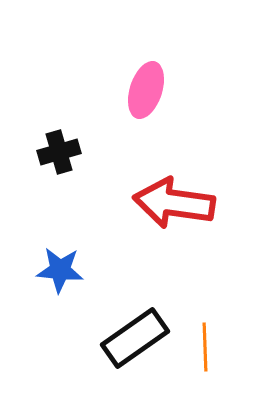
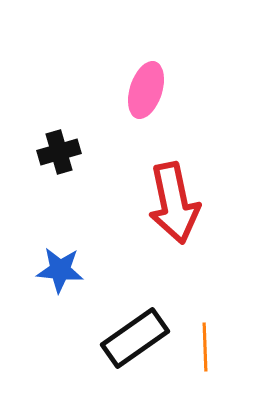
red arrow: rotated 110 degrees counterclockwise
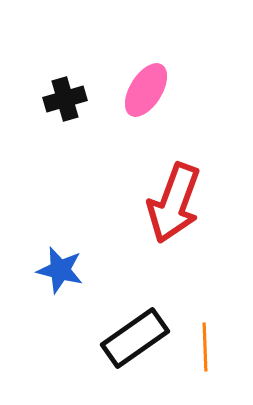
pink ellipse: rotated 14 degrees clockwise
black cross: moved 6 px right, 53 px up
red arrow: rotated 32 degrees clockwise
blue star: rotated 9 degrees clockwise
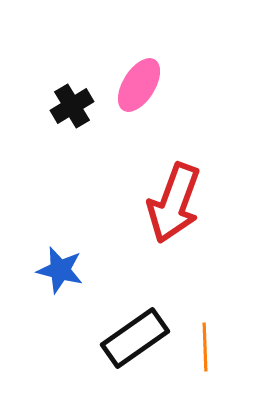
pink ellipse: moved 7 px left, 5 px up
black cross: moved 7 px right, 7 px down; rotated 15 degrees counterclockwise
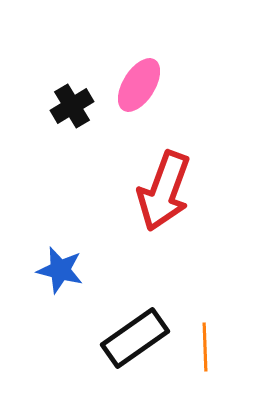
red arrow: moved 10 px left, 12 px up
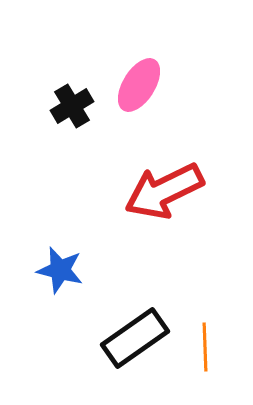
red arrow: rotated 44 degrees clockwise
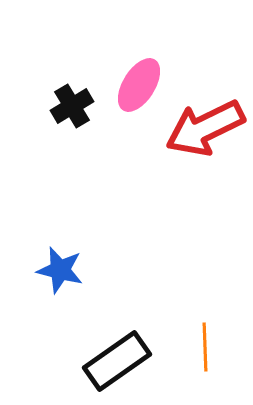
red arrow: moved 41 px right, 63 px up
black rectangle: moved 18 px left, 23 px down
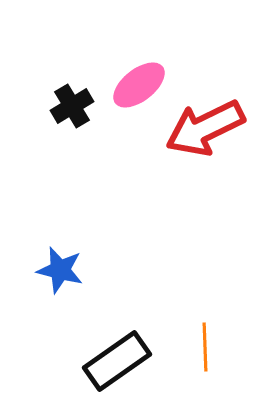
pink ellipse: rotated 20 degrees clockwise
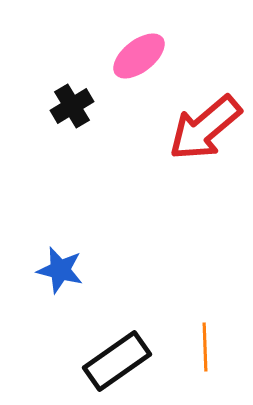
pink ellipse: moved 29 px up
red arrow: rotated 14 degrees counterclockwise
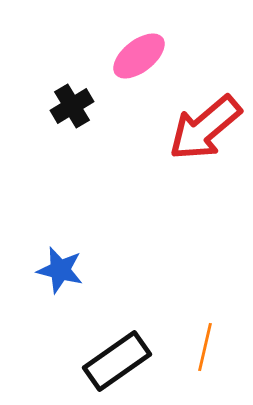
orange line: rotated 15 degrees clockwise
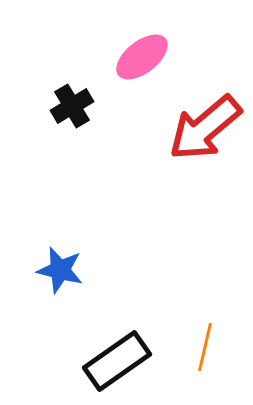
pink ellipse: moved 3 px right, 1 px down
